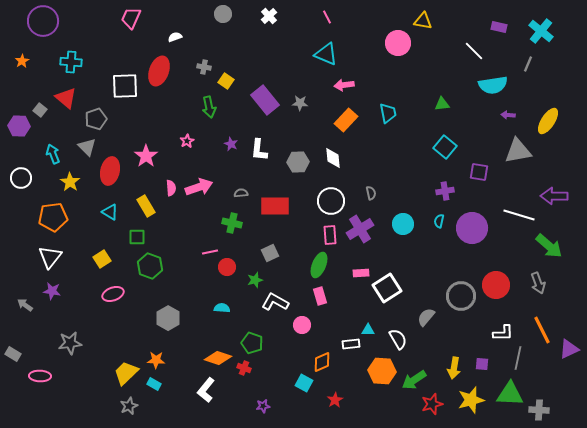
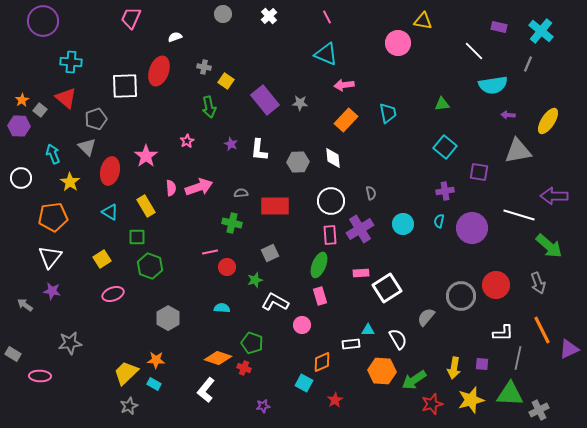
orange star at (22, 61): moved 39 px down
gray cross at (539, 410): rotated 30 degrees counterclockwise
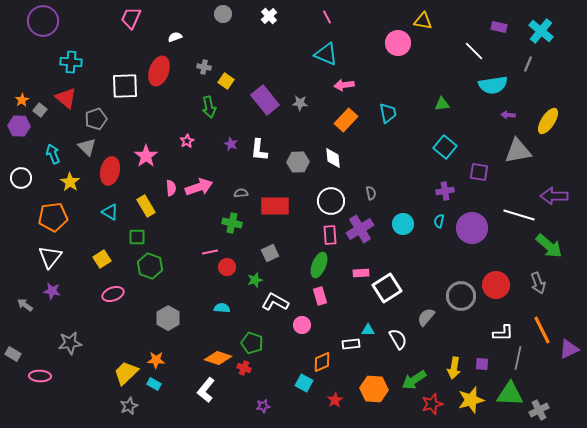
orange hexagon at (382, 371): moved 8 px left, 18 px down
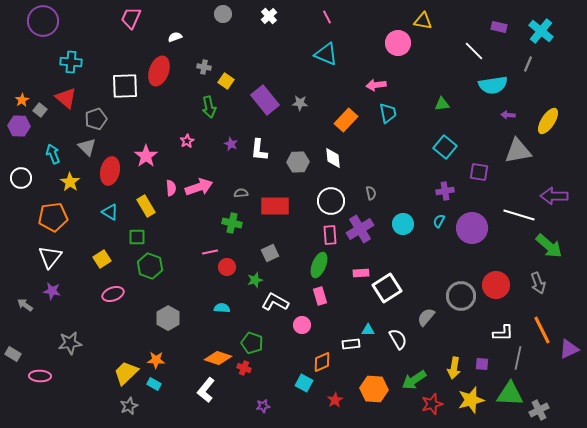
pink arrow at (344, 85): moved 32 px right
cyan semicircle at (439, 221): rotated 16 degrees clockwise
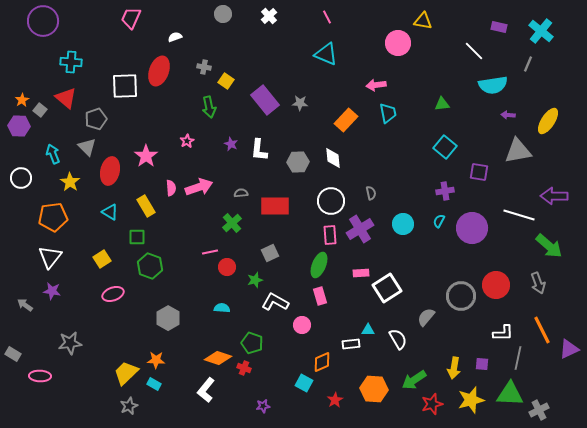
green cross at (232, 223): rotated 36 degrees clockwise
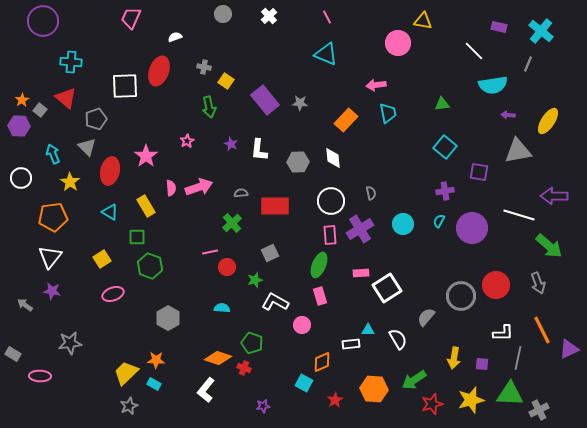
yellow arrow at (454, 368): moved 10 px up
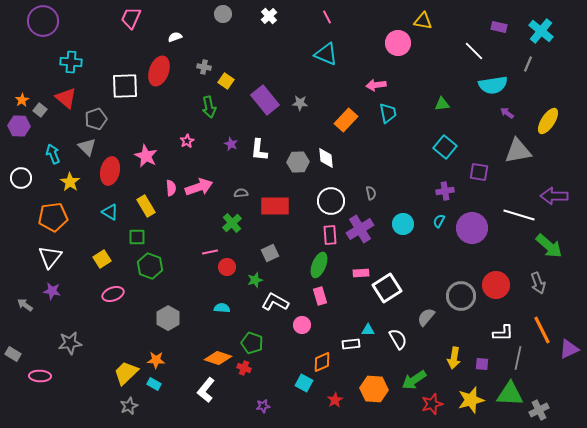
purple arrow at (508, 115): moved 1 px left, 2 px up; rotated 32 degrees clockwise
pink star at (146, 156): rotated 10 degrees counterclockwise
white diamond at (333, 158): moved 7 px left
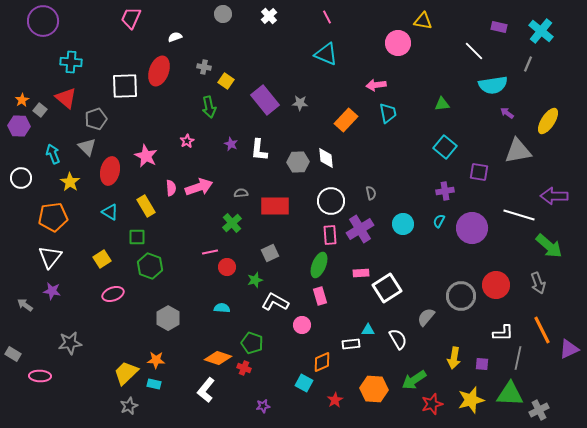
cyan rectangle at (154, 384): rotated 16 degrees counterclockwise
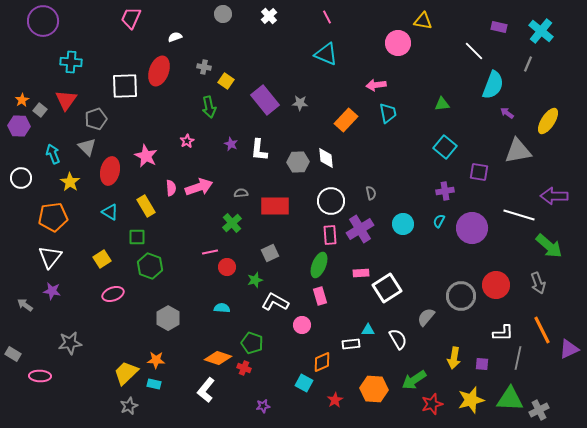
cyan semicircle at (493, 85): rotated 60 degrees counterclockwise
red triangle at (66, 98): moved 2 px down; rotated 25 degrees clockwise
green triangle at (510, 394): moved 5 px down
